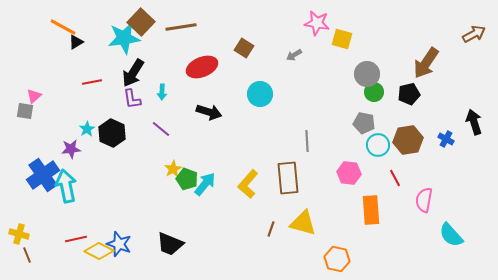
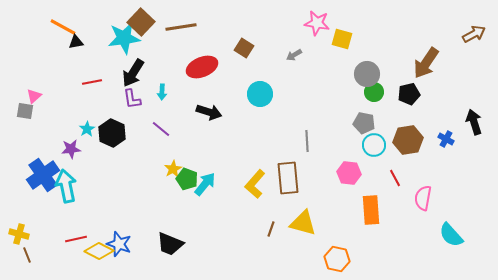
black triangle at (76, 42): rotated 21 degrees clockwise
cyan circle at (378, 145): moved 4 px left
yellow L-shape at (248, 184): moved 7 px right
pink semicircle at (424, 200): moved 1 px left, 2 px up
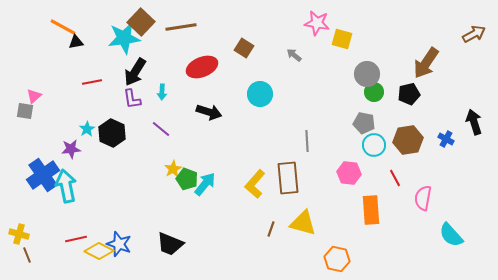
gray arrow at (294, 55): rotated 70 degrees clockwise
black arrow at (133, 73): moved 2 px right, 1 px up
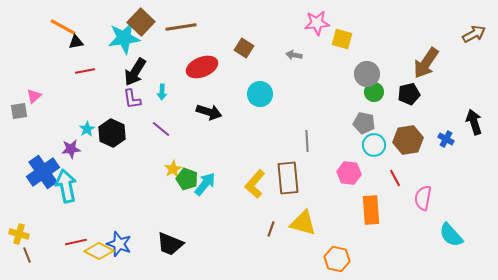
pink star at (317, 23): rotated 15 degrees counterclockwise
gray arrow at (294, 55): rotated 28 degrees counterclockwise
red line at (92, 82): moved 7 px left, 11 px up
gray square at (25, 111): moved 6 px left; rotated 18 degrees counterclockwise
blue cross at (43, 175): moved 3 px up
red line at (76, 239): moved 3 px down
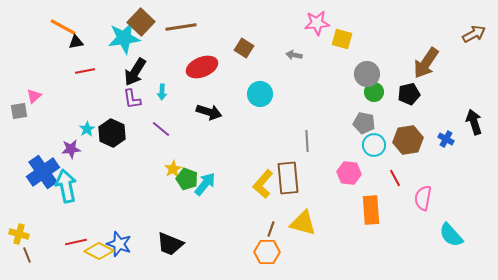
yellow L-shape at (255, 184): moved 8 px right
orange hexagon at (337, 259): moved 70 px left, 7 px up; rotated 10 degrees counterclockwise
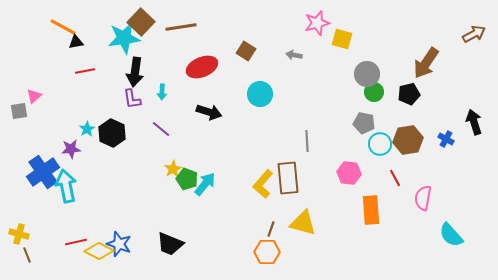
pink star at (317, 23): rotated 10 degrees counterclockwise
brown square at (244, 48): moved 2 px right, 3 px down
black arrow at (135, 72): rotated 24 degrees counterclockwise
cyan circle at (374, 145): moved 6 px right, 1 px up
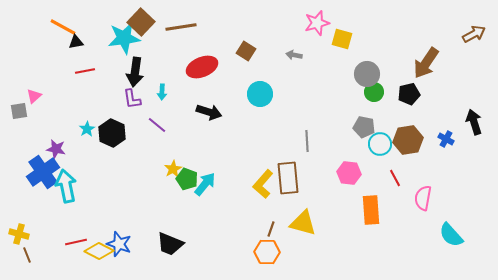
gray pentagon at (364, 123): moved 4 px down
purple line at (161, 129): moved 4 px left, 4 px up
purple star at (71, 149): moved 15 px left; rotated 18 degrees clockwise
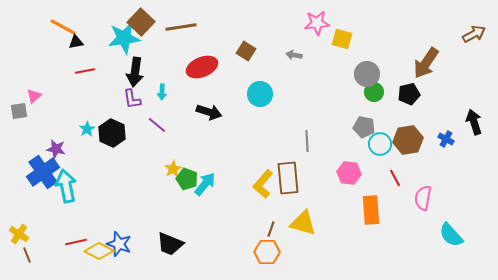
pink star at (317, 23): rotated 10 degrees clockwise
yellow cross at (19, 234): rotated 18 degrees clockwise
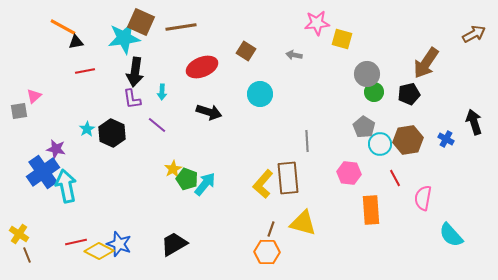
brown square at (141, 22): rotated 20 degrees counterclockwise
gray pentagon at (364, 127): rotated 20 degrees clockwise
black trapezoid at (170, 244): moved 4 px right; rotated 128 degrees clockwise
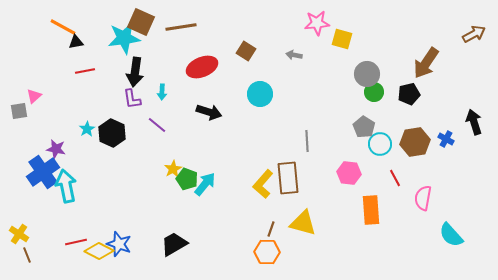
brown hexagon at (408, 140): moved 7 px right, 2 px down
